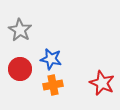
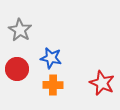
blue star: moved 1 px up
red circle: moved 3 px left
orange cross: rotated 12 degrees clockwise
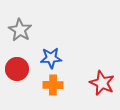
blue star: rotated 15 degrees counterclockwise
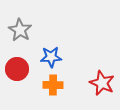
blue star: moved 1 px up
